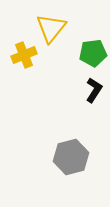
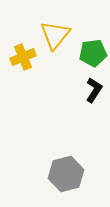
yellow triangle: moved 4 px right, 7 px down
yellow cross: moved 1 px left, 2 px down
gray hexagon: moved 5 px left, 17 px down
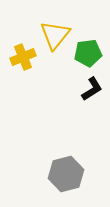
green pentagon: moved 5 px left
black L-shape: moved 2 px left, 1 px up; rotated 25 degrees clockwise
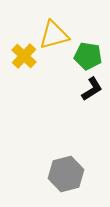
yellow triangle: moved 1 px left; rotated 36 degrees clockwise
green pentagon: moved 3 px down; rotated 16 degrees clockwise
yellow cross: moved 1 px right, 1 px up; rotated 25 degrees counterclockwise
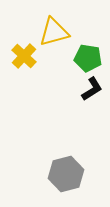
yellow triangle: moved 3 px up
green pentagon: moved 2 px down
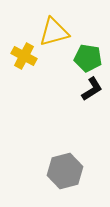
yellow cross: rotated 15 degrees counterclockwise
gray hexagon: moved 1 px left, 3 px up
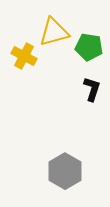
green pentagon: moved 1 px right, 11 px up
black L-shape: rotated 40 degrees counterclockwise
gray hexagon: rotated 16 degrees counterclockwise
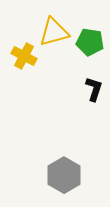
green pentagon: moved 1 px right, 5 px up
black L-shape: moved 2 px right
gray hexagon: moved 1 px left, 4 px down
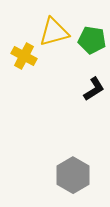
green pentagon: moved 2 px right, 2 px up
black L-shape: rotated 40 degrees clockwise
gray hexagon: moved 9 px right
